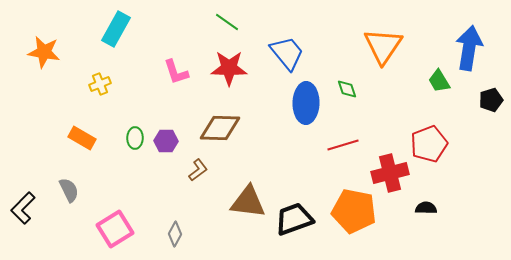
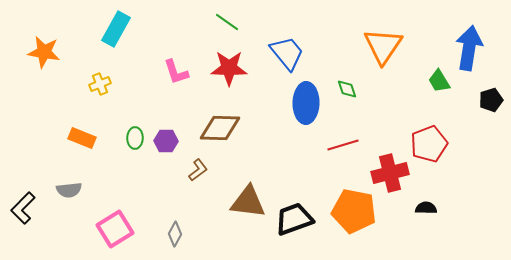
orange rectangle: rotated 8 degrees counterclockwise
gray semicircle: rotated 110 degrees clockwise
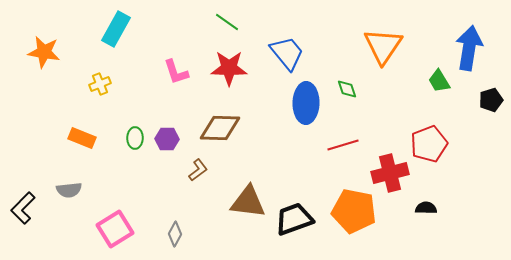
purple hexagon: moved 1 px right, 2 px up
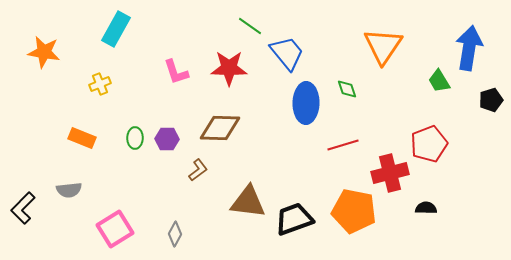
green line: moved 23 px right, 4 px down
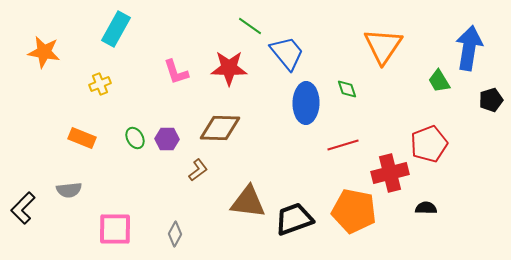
green ellipse: rotated 30 degrees counterclockwise
pink square: rotated 33 degrees clockwise
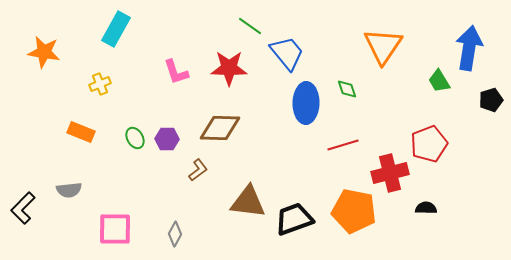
orange rectangle: moved 1 px left, 6 px up
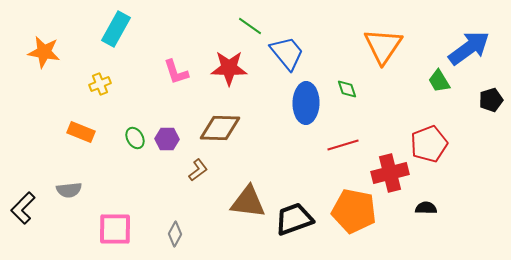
blue arrow: rotated 45 degrees clockwise
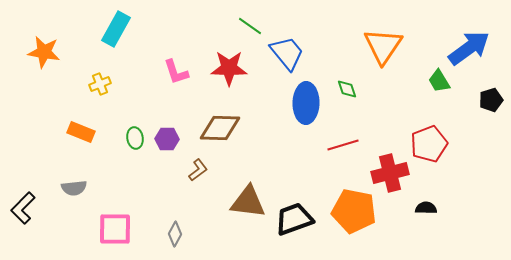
green ellipse: rotated 20 degrees clockwise
gray semicircle: moved 5 px right, 2 px up
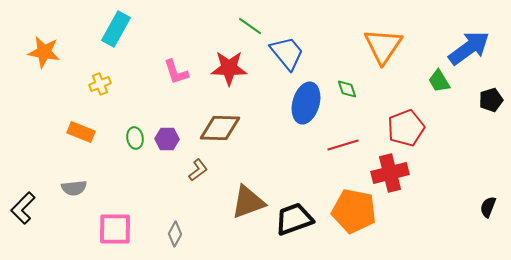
blue ellipse: rotated 15 degrees clockwise
red pentagon: moved 23 px left, 16 px up
brown triangle: rotated 27 degrees counterclockwise
black semicircle: moved 62 px right, 1 px up; rotated 70 degrees counterclockwise
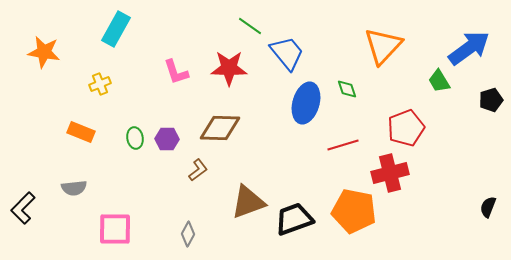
orange triangle: rotated 9 degrees clockwise
gray diamond: moved 13 px right
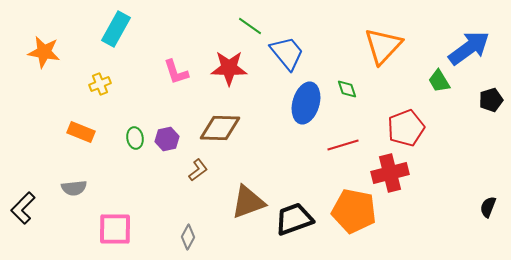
purple hexagon: rotated 15 degrees counterclockwise
gray diamond: moved 3 px down
